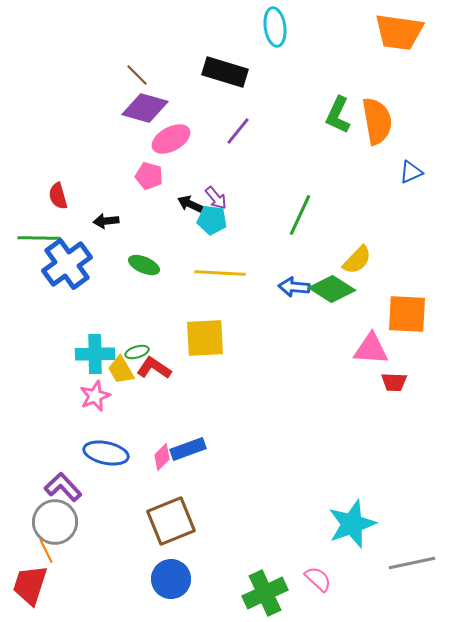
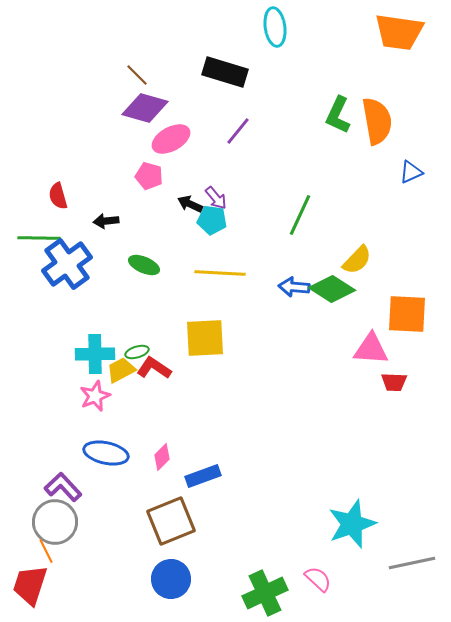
yellow trapezoid at (121, 370): rotated 92 degrees clockwise
blue rectangle at (188, 449): moved 15 px right, 27 px down
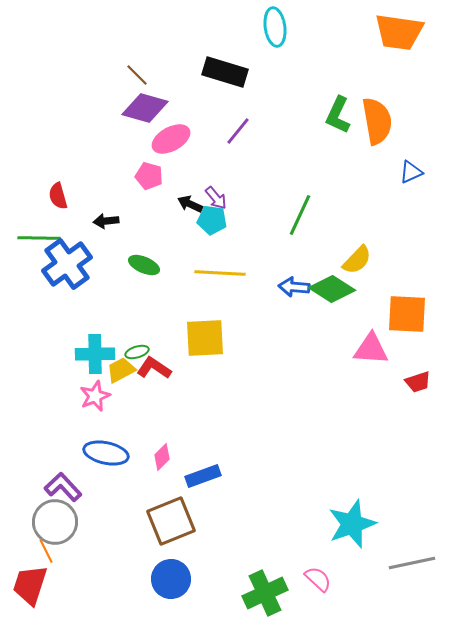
red trapezoid at (394, 382): moved 24 px right; rotated 20 degrees counterclockwise
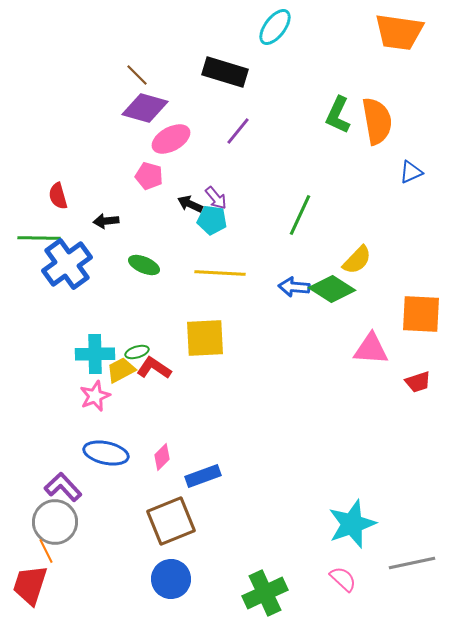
cyan ellipse at (275, 27): rotated 45 degrees clockwise
orange square at (407, 314): moved 14 px right
pink semicircle at (318, 579): moved 25 px right
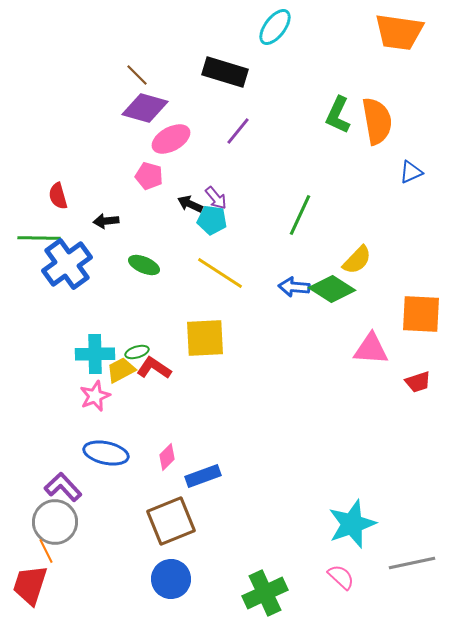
yellow line at (220, 273): rotated 30 degrees clockwise
pink diamond at (162, 457): moved 5 px right
pink semicircle at (343, 579): moved 2 px left, 2 px up
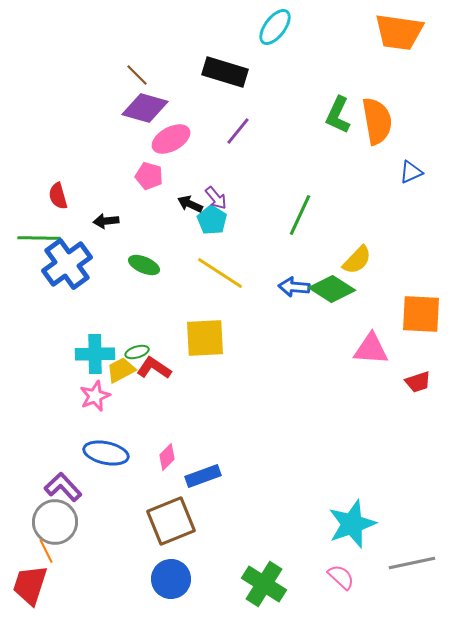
cyan pentagon at (212, 220): rotated 24 degrees clockwise
green cross at (265, 593): moved 1 px left, 9 px up; rotated 33 degrees counterclockwise
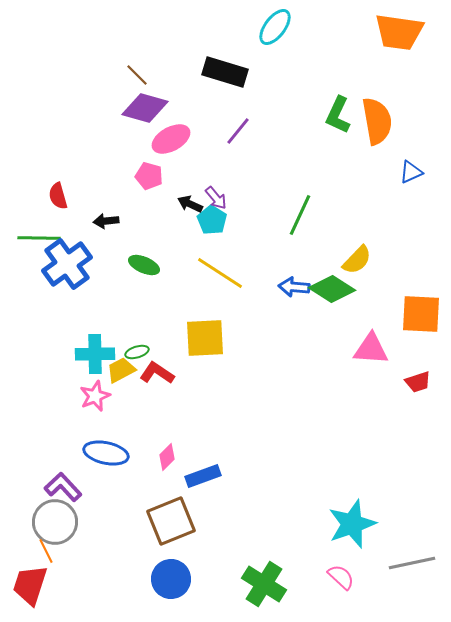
red L-shape at (154, 368): moved 3 px right, 5 px down
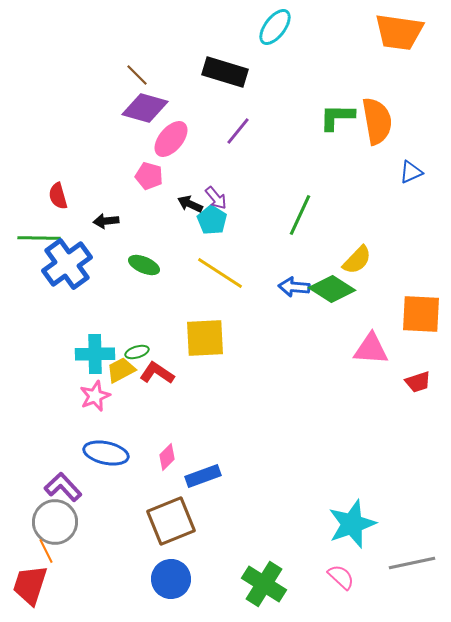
green L-shape at (338, 115): moved 1 px left, 2 px down; rotated 66 degrees clockwise
pink ellipse at (171, 139): rotated 21 degrees counterclockwise
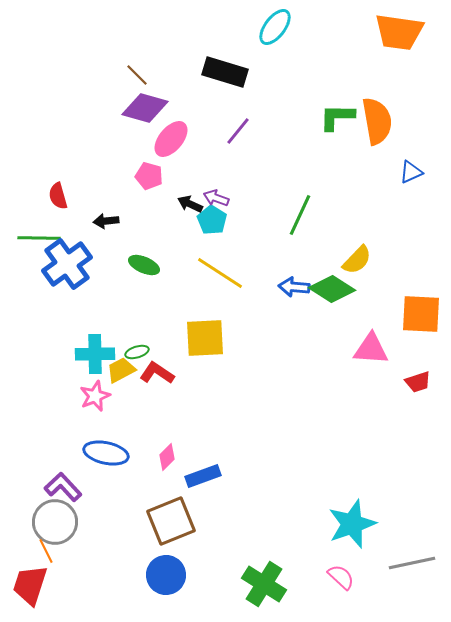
purple arrow at (216, 198): rotated 150 degrees clockwise
blue circle at (171, 579): moved 5 px left, 4 px up
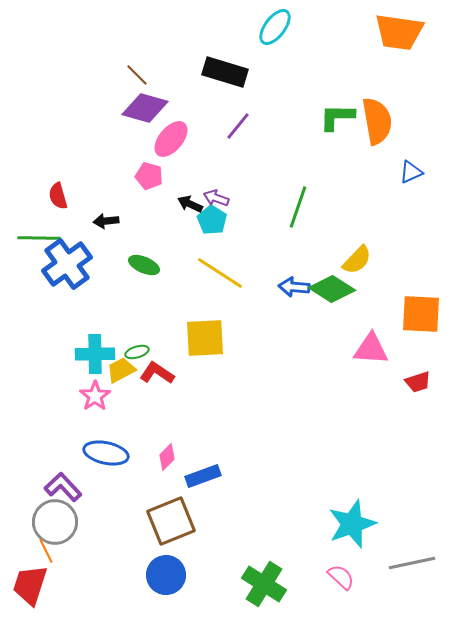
purple line at (238, 131): moved 5 px up
green line at (300, 215): moved 2 px left, 8 px up; rotated 6 degrees counterclockwise
pink star at (95, 396): rotated 12 degrees counterclockwise
